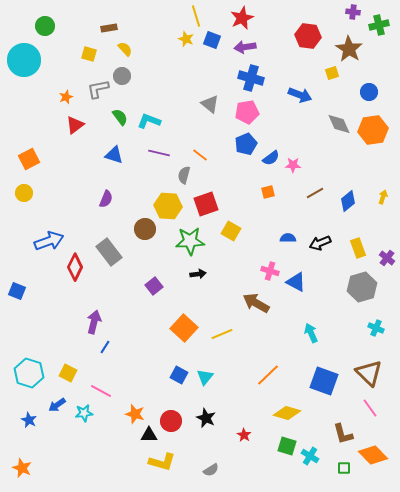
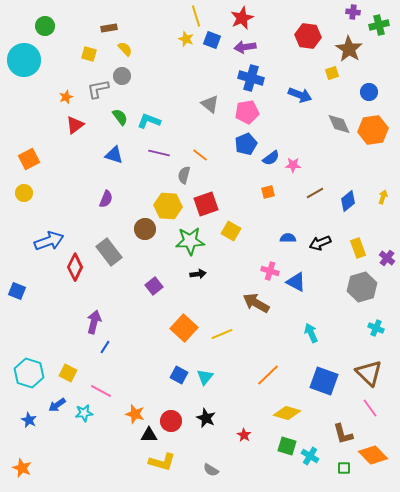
gray semicircle at (211, 470): rotated 63 degrees clockwise
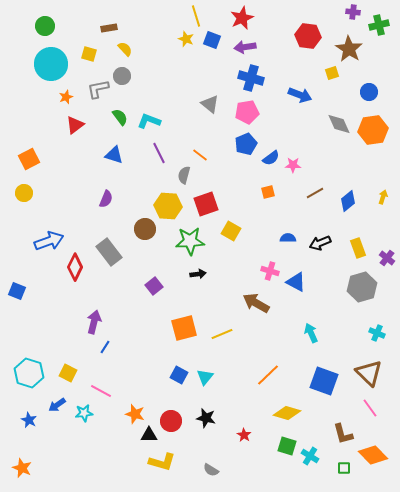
cyan circle at (24, 60): moved 27 px right, 4 px down
purple line at (159, 153): rotated 50 degrees clockwise
orange square at (184, 328): rotated 32 degrees clockwise
cyan cross at (376, 328): moved 1 px right, 5 px down
black star at (206, 418): rotated 12 degrees counterclockwise
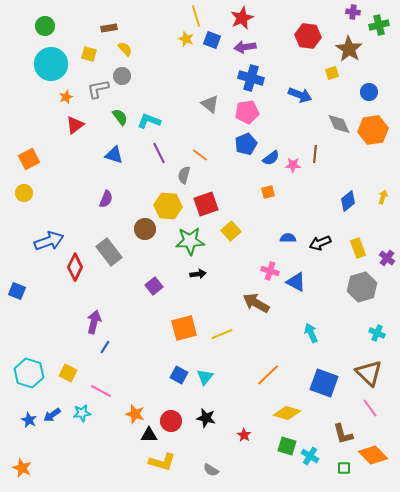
brown line at (315, 193): moved 39 px up; rotated 54 degrees counterclockwise
yellow square at (231, 231): rotated 18 degrees clockwise
blue square at (324, 381): moved 2 px down
blue arrow at (57, 405): moved 5 px left, 10 px down
cyan star at (84, 413): moved 2 px left
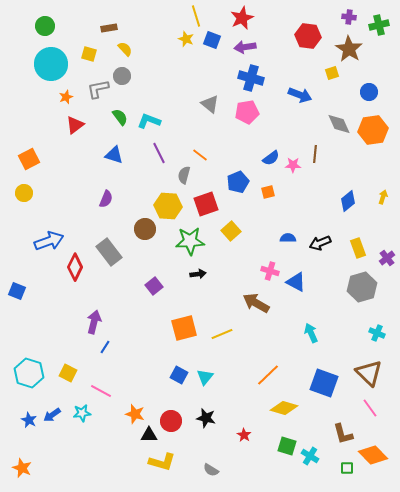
purple cross at (353, 12): moved 4 px left, 5 px down
blue pentagon at (246, 144): moved 8 px left, 38 px down
purple cross at (387, 258): rotated 14 degrees clockwise
yellow diamond at (287, 413): moved 3 px left, 5 px up
green square at (344, 468): moved 3 px right
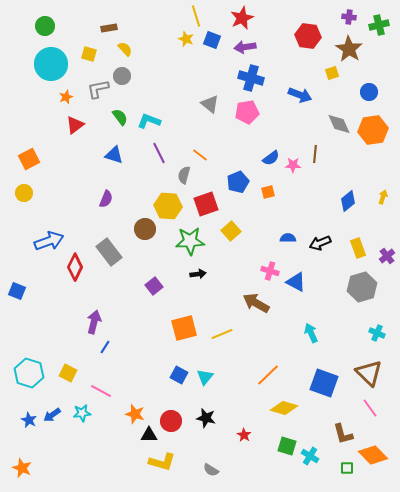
purple cross at (387, 258): moved 2 px up
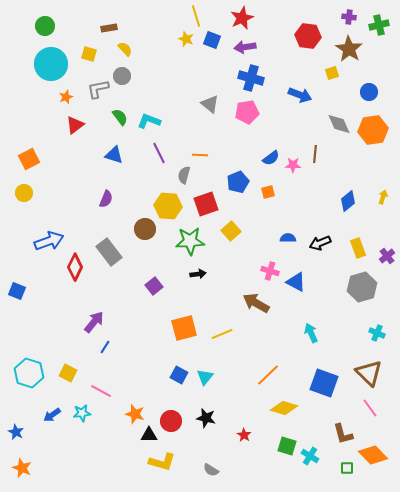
orange line at (200, 155): rotated 35 degrees counterclockwise
purple arrow at (94, 322): rotated 25 degrees clockwise
blue star at (29, 420): moved 13 px left, 12 px down
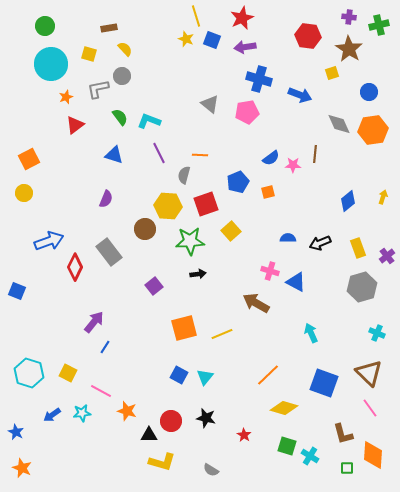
blue cross at (251, 78): moved 8 px right, 1 px down
orange star at (135, 414): moved 8 px left, 3 px up
orange diamond at (373, 455): rotated 48 degrees clockwise
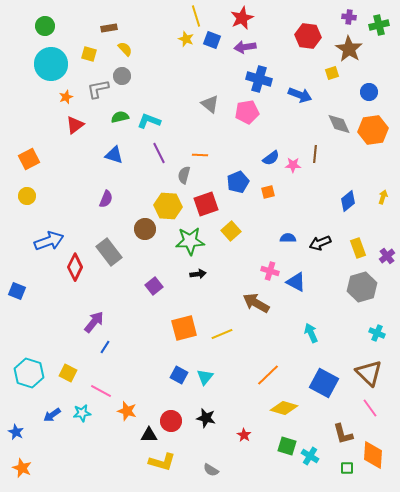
green semicircle at (120, 117): rotated 66 degrees counterclockwise
yellow circle at (24, 193): moved 3 px right, 3 px down
blue square at (324, 383): rotated 8 degrees clockwise
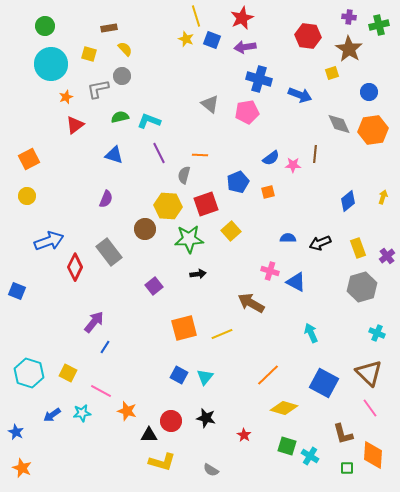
green star at (190, 241): moved 1 px left, 2 px up
brown arrow at (256, 303): moved 5 px left
